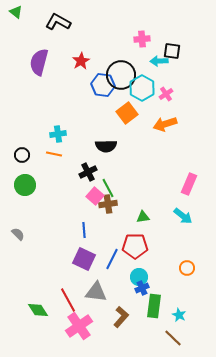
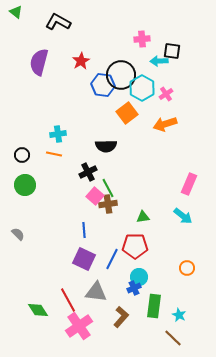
blue cross at (142, 288): moved 8 px left
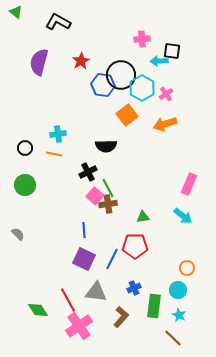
orange square at (127, 113): moved 2 px down
black circle at (22, 155): moved 3 px right, 7 px up
cyan circle at (139, 277): moved 39 px right, 13 px down
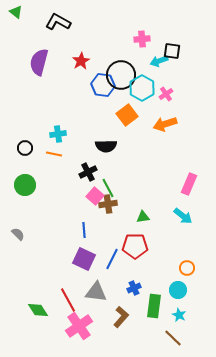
cyan arrow at (159, 61): rotated 18 degrees counterclockwise
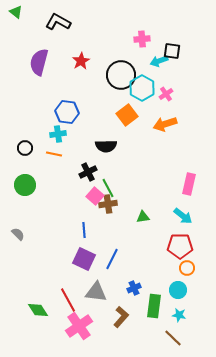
blue hexagon at (103, 85): moved 36 px left, 27 px down
pink rectangle at (189, 184): rotated 10 degrees counterclockwise
red pentagon at (135, 246): moved 45 px right
cyan star at (179, 315): rotated 16 degrees counterclockwise
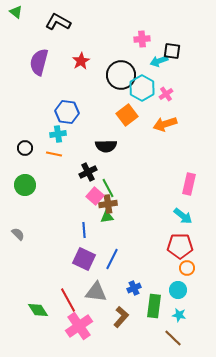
green triangle at (143, 217): moved 36 px left
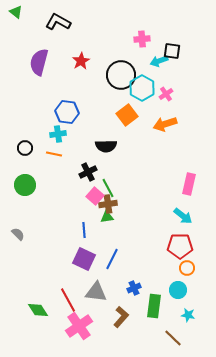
cyan star at (179, 315): moved 9 px right
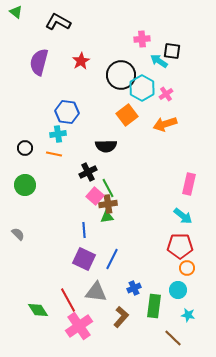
cyan arrow at (159, 61): rotated 54 degrees clockwise
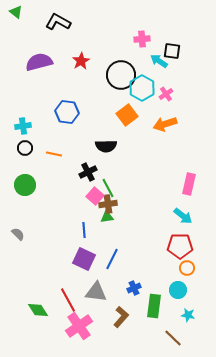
purple semicircle at (39, 62): rotated 60 degrees clockwise
cyan cross at (58, 134): moved 35 px left, 8 px up
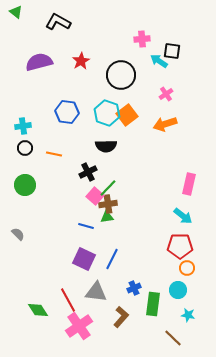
cyan hexagon at (142, 88): moved 35 px left, 25 px down; rotated 10 degrees counterclockwise
green line at (108, 188): rotated 72 degrees clockwise
blue line at (84, 230): moved 2 px right, 4 px up; rotated 70 degrees counterclockwise
green rectangle at (154, 306): moved 1 px left, 2 px up
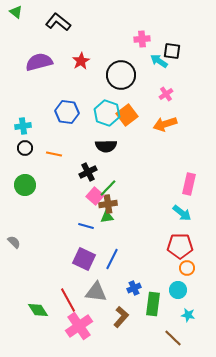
black L-shape at (58, 22): rotated 10 degrees clockwise
cyan arrow at (183, 216): moved 1 px left, 3 px up
gray semicircle at (18, 234): moved 4 px left, 8 px down
